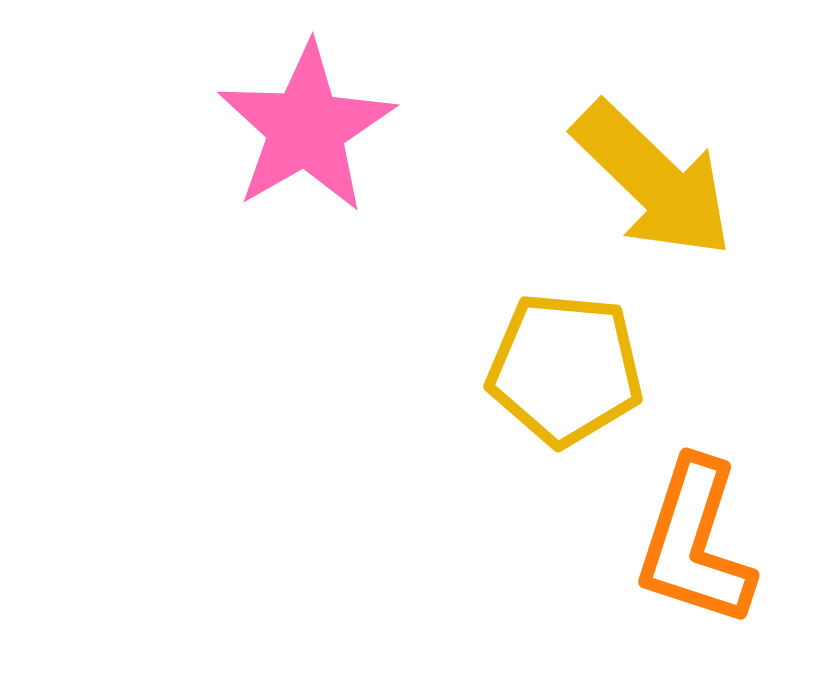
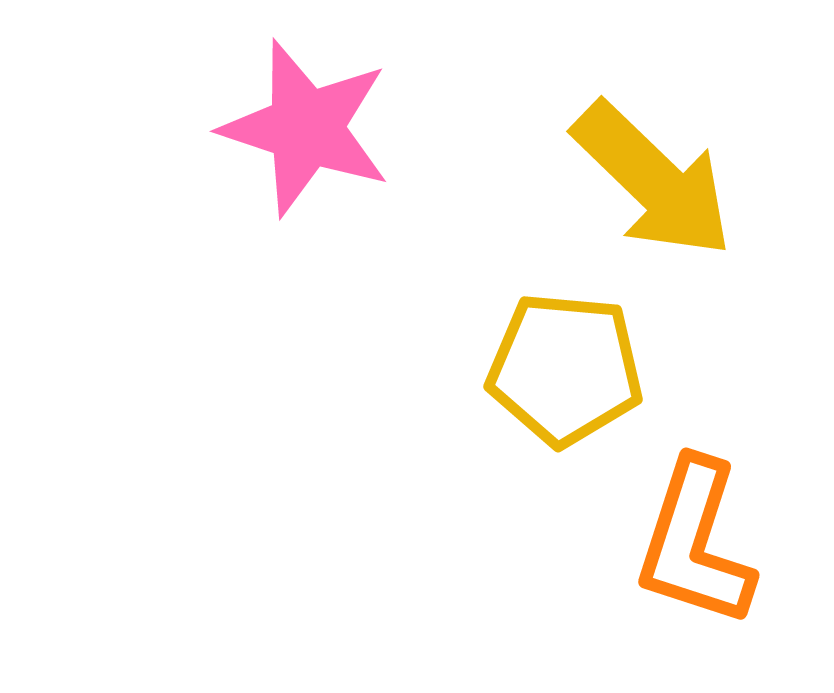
pink star: rotated 24 degrees counterclockwise
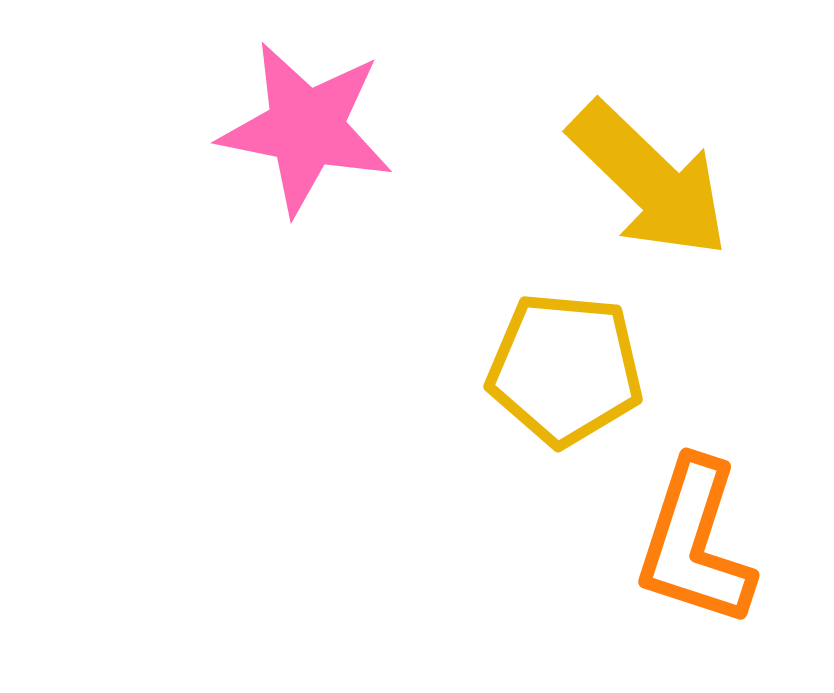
pink star: rotated 7 degrees counterclockwise
yellow arrow: moved 4 px left
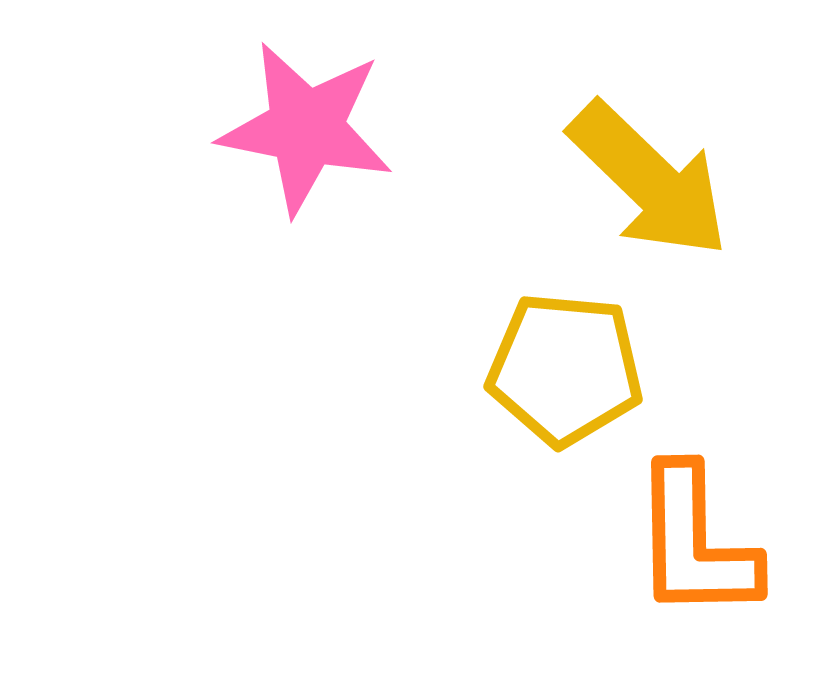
orange L-shape: rotated 19 degrees counterclockwise
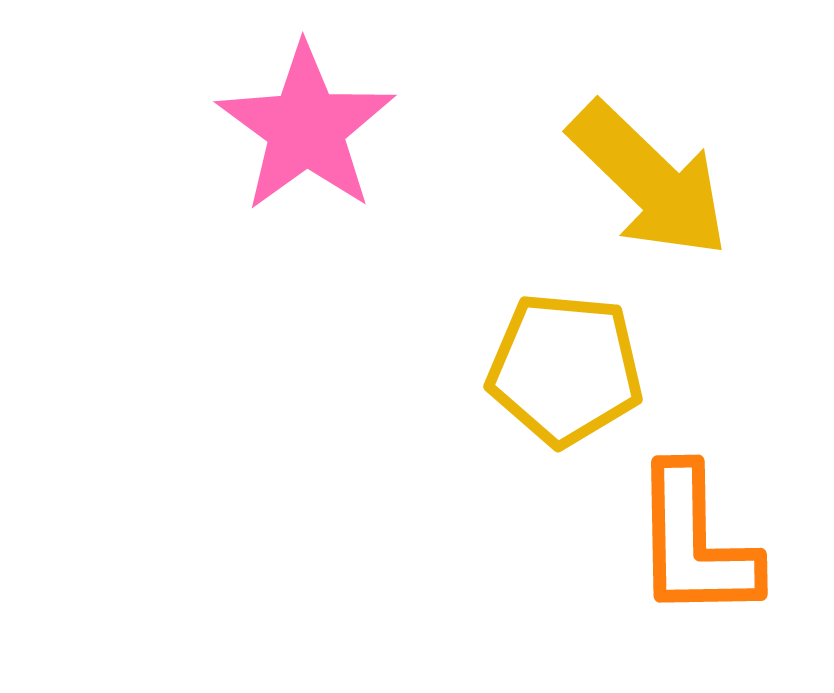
pink star: rotated 25 degrees clockwise
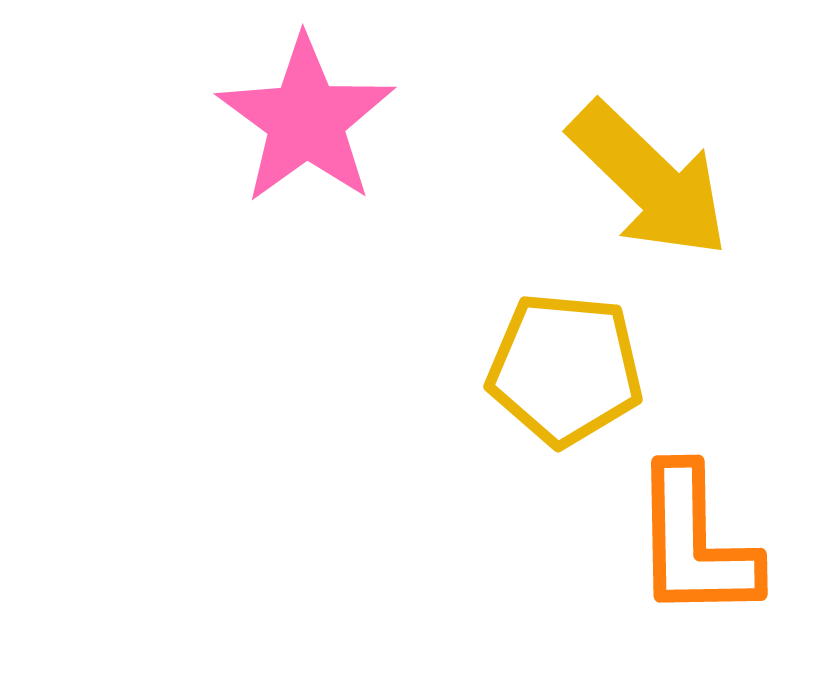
pink star: moved 8 px up
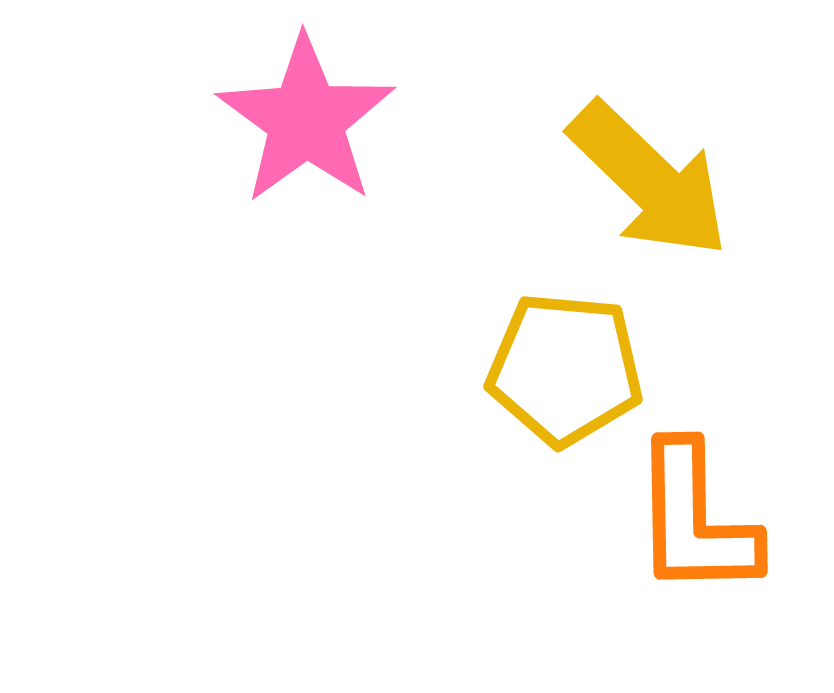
orange L-shape: moved 23 px up
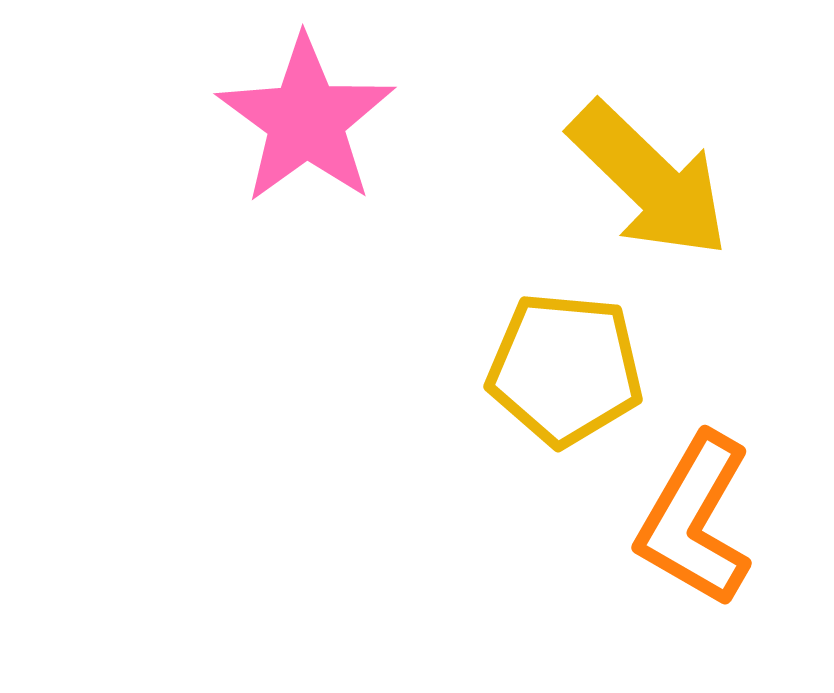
orange L-shape: rotated 31 degrees clockwise
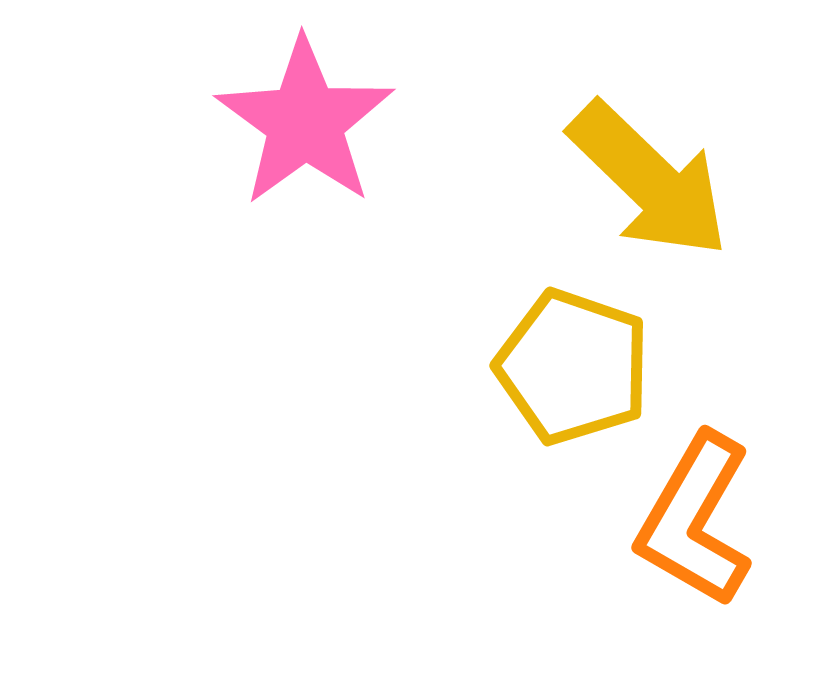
pink star: moved 1 px left, 2 px down
yellow pentagon: moved 8 px right, 2 px up; rotated 14 degrees clockwise
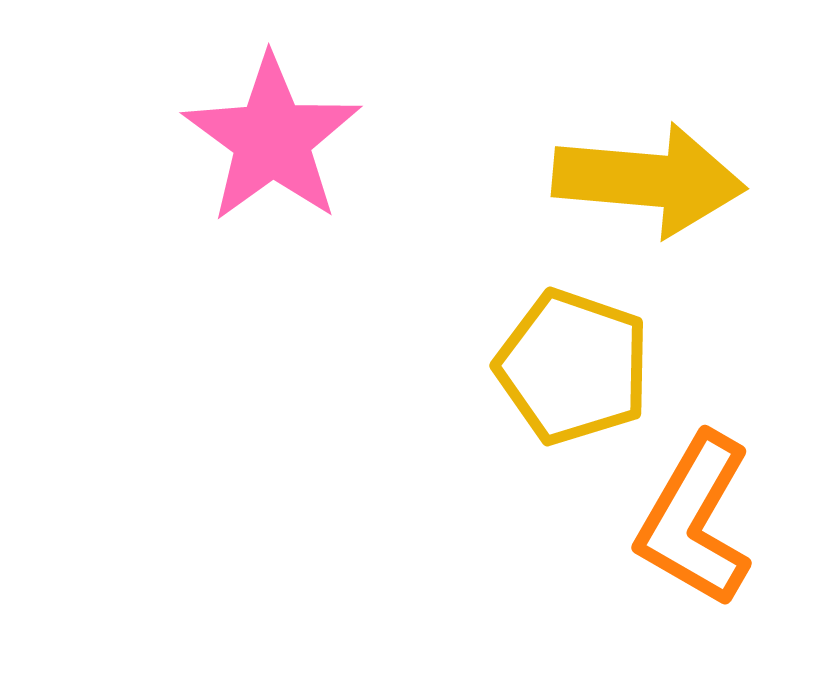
pink star: moved 33 px left, 17 px down
yellow arrow: rotated 39 degrees counterclockwise
